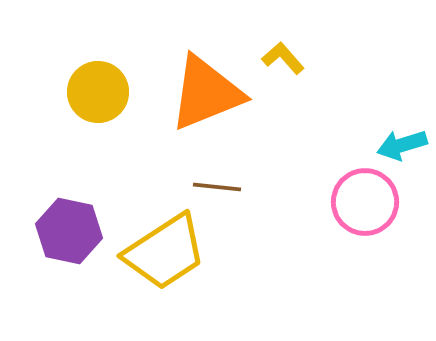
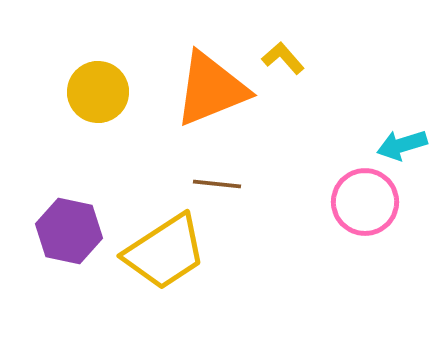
orange triangle: moved 5 px right, 4 px up
brown line: moved 3 px up
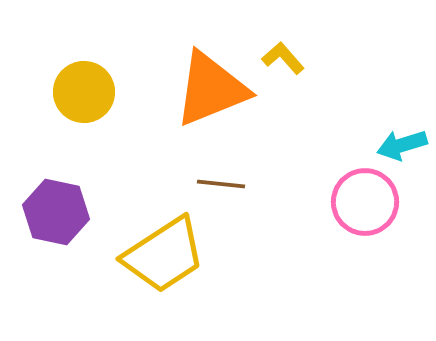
yellow circle: moved 14 px left
brown line: moved 4 px right
purple hexagon: moved 13 px left, 19 px up
yellow trapezoid: moved 1 px left, 3 px down
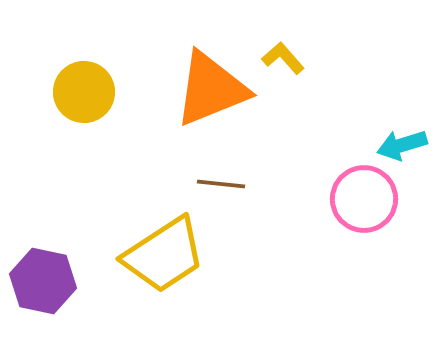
pink circle: moved 1 px left, 3 px up
purple hexagon: moved 13 px left, 69 px down
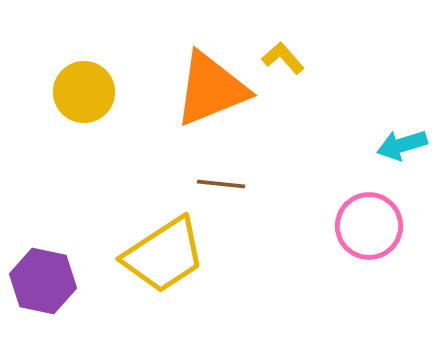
pink circle: moved 5 px right, 27 px down
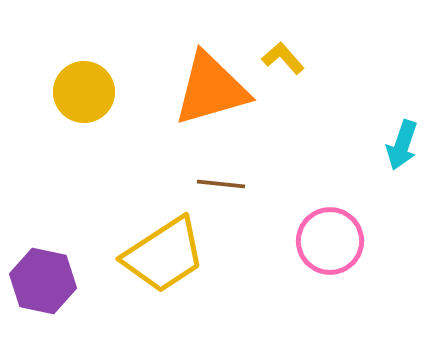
orange triangle: rotated 6 degrees clockwise
cyan arrow: rotated 54 degrees counterclockwise
pink circle: moved 39 px left, 15 px down
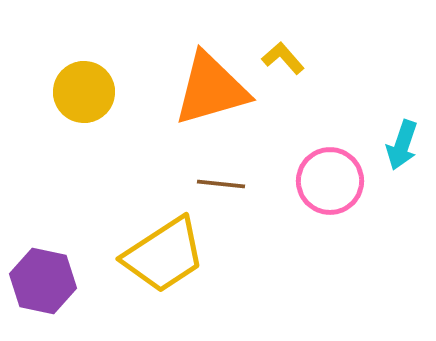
pink circle: moved 60 px up
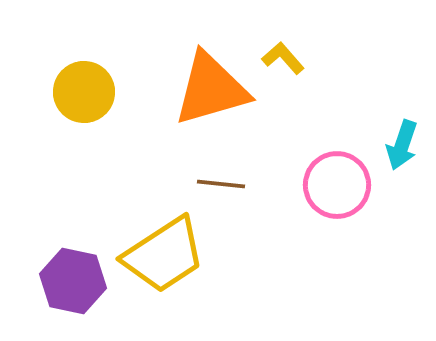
pink circle: moved 7 px right, 4 px down
purple hexagon: moved 30 px right
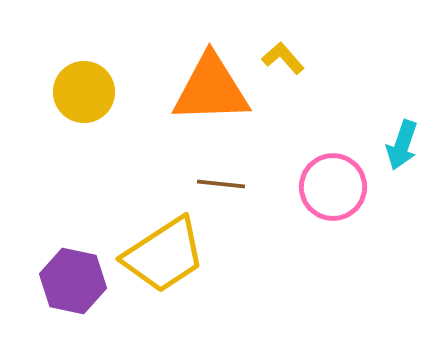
orange triangle: rotated 14 degrees clockwise
pink circle: moved 4 px left, 2 px down
